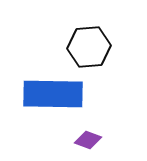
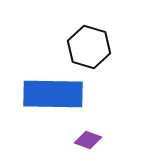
black hexagon: rotated 21 degrees clockwise
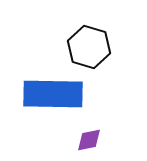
purple diamond: moved 1 px right; rotated 32 degrees counterclockwise
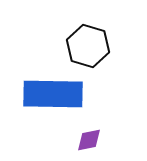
black hexagon: moved 1 px left, 1 px up
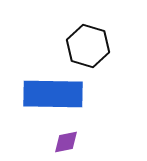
purple diamond: moved 23 px left, 2 px down
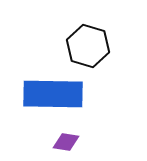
purple diamond: rotated 20 degrees clockwise
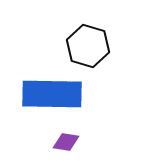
blue rectangle: moved 1 px left
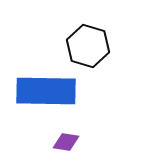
blue rectangle: moved 6 px left, 3 px up
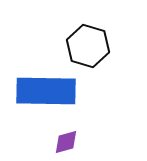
purple diamond: rotated 24 degrees counterclockwise
